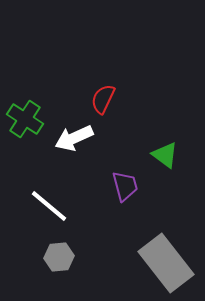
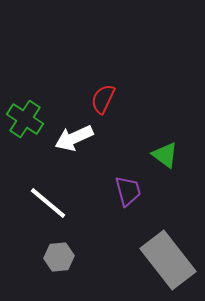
purple trapezoid: moved 3 px right, 5 px down
white line: moved 1 px left, 3 px up
gray rectangle: moved 2 px right, 3 px up
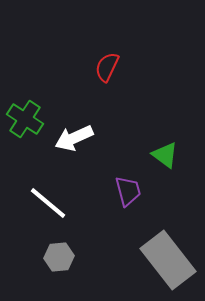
red semicircle: moved 4 px right, 32 px up
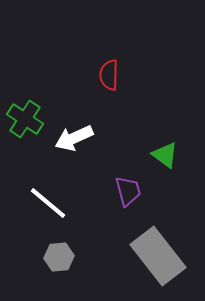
red semicircle: moved 2 px right, 8 px down; rotated 24 degrees counterclockwise
gray rectangle: moved 10 px left, 4 px up
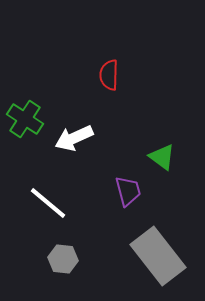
green triangle: moved 3 px left, 2 px down
gray hexagon: moved 4 px right, 2 px down; rotated 12 degrees clockwise
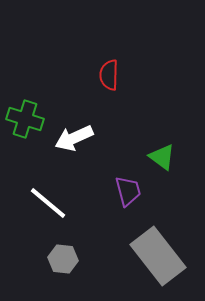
green cross: rotated 15 degrees counterclockwise
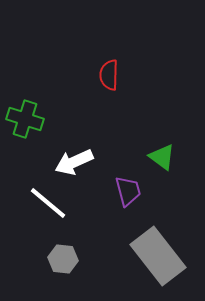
white arrow: moved 24 px down
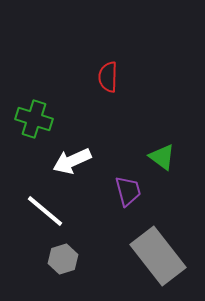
red semicircle: moved 1 px left, 2 px down
green cross: moved 9 px right
white arrow: moved 2 px left, 1 px up
white line: moved 3 px left, 8 px down
gray hexagon: rotated 24 degrees counterclockwise
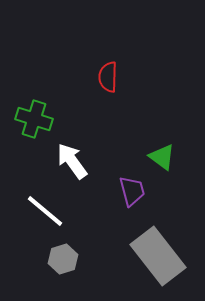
white arrow: rotated 78 degrees clockwise
purple trapezoid: moved 4 px right
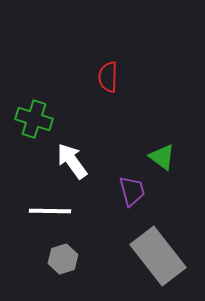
white line: moved 5 px right; rotated 39 degrees counterclockwise
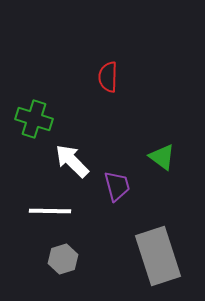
white arrow: rotated 9 degrees counterclockwise
purple trapezoid: moved 15 px left, 5 px up
gray rectangle: rotated 20 degrees clockwise
